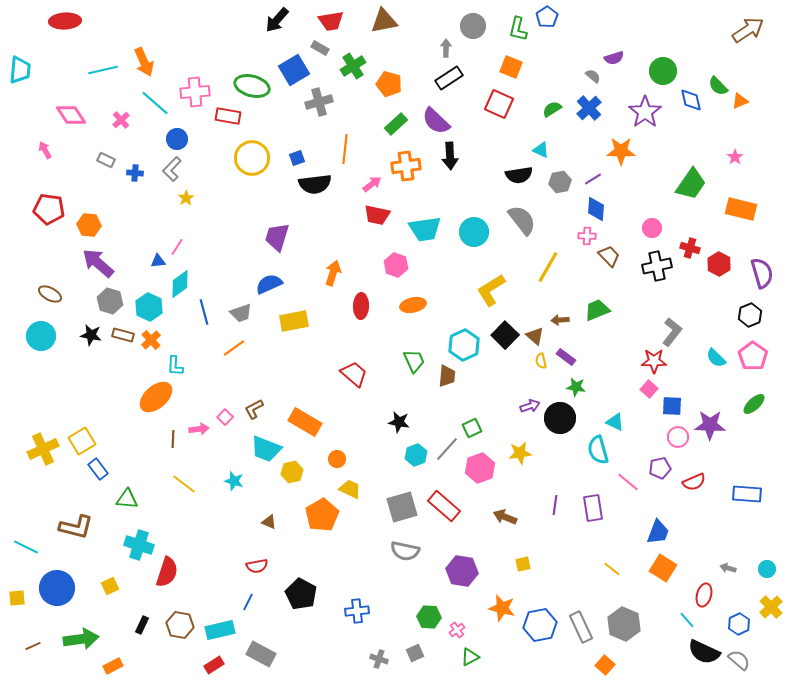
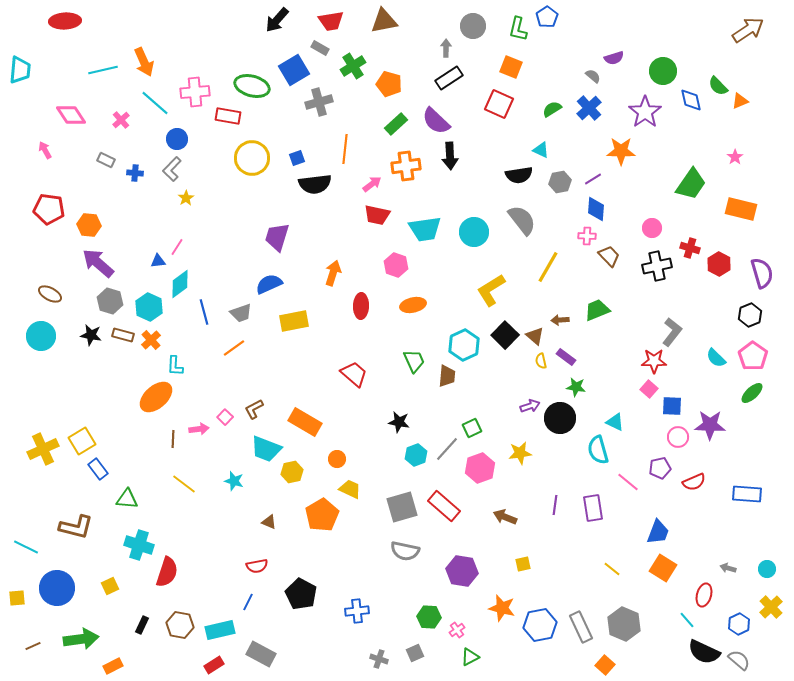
green ellipse at (754, 404): moved 2 px left, 11 px up
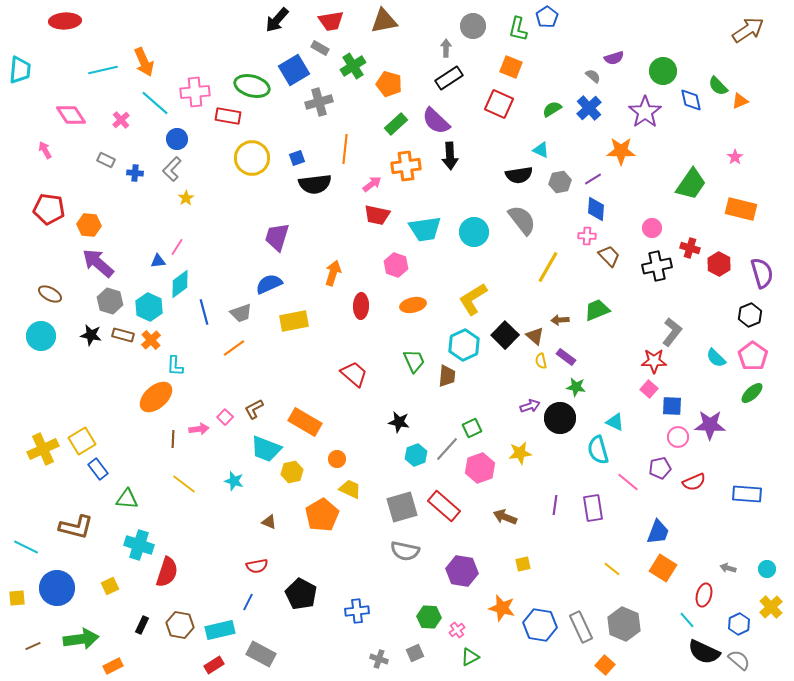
yellow L-shape at (491, 290): moved 18 px left, 9 px down
blue hexagon at (540, 625): rotated 20 degrees clockwise
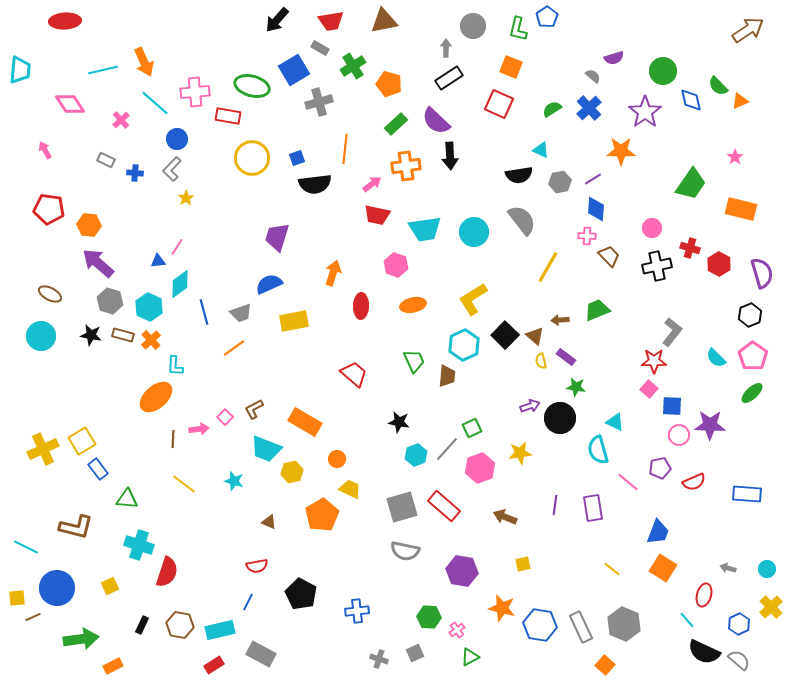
pink diamond at (71, 115): moved 1 px left, 11 px up
pink circle at (678, 437): moved 1 px right, 2 px up
brown line at (33, 646): moved 29 px up
